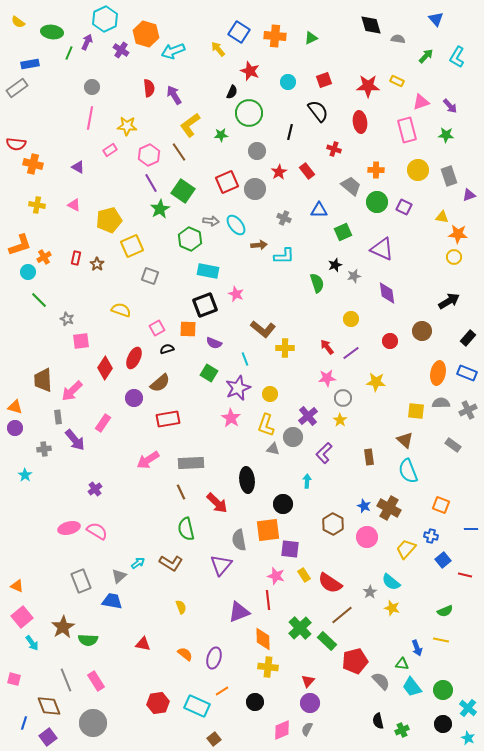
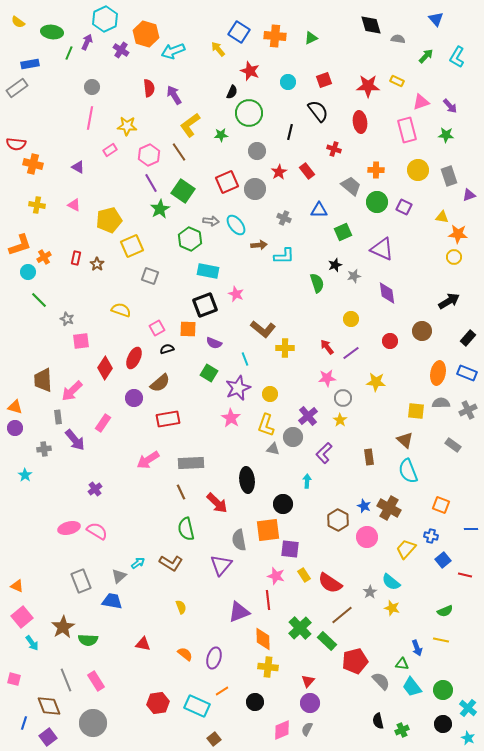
brown hexagon at (333, 524): moved 5 px right, 4 px up
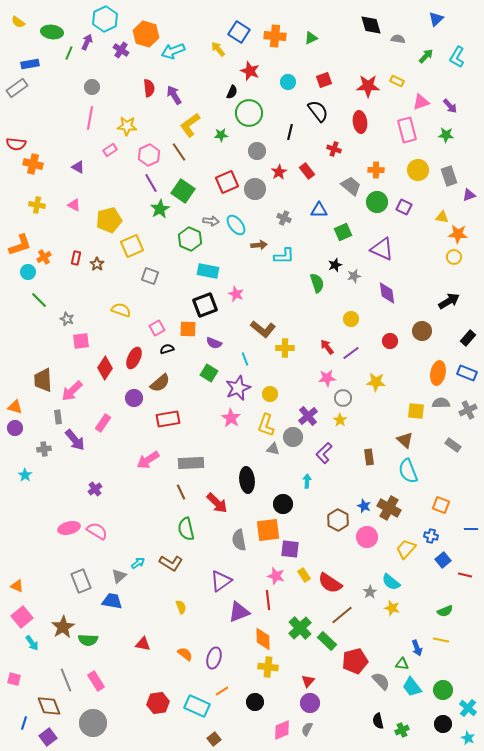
blue triangle at (436, 19): rotated 28 degrees clockwise
purple triangle at (221, 565): moved 16 px down; rotated 15 degrees clockwise
